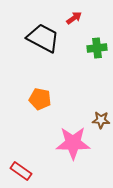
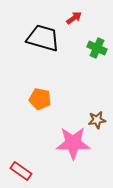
black trapezoid: rotated 12 degrees counterclockwise
green cross: rotated 30 degrees clockwise
brown star: moved 4 px left; rotated 12 degrees counterclockwise
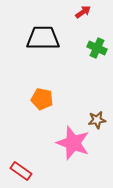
red arrow: moved 9 px right, 6 px up
black trapezoid: rotated 16 degrees counterclockwise
orange pentagon: moved 2 px right
pink star: rotated 20 degrees clockwise
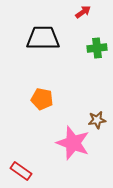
green cross: rotated 30 degrees counterclockwise
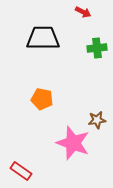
red arrow: rotated 63 degrees clockwise
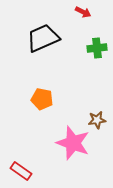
black trapezoid: rotated 24 degrees counterclockwise
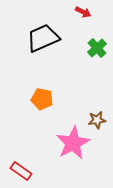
green cross: rotated 36 degrees counterclockwise
pink star: rotated 24 degrees clockwise
